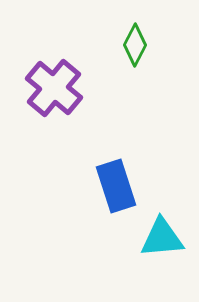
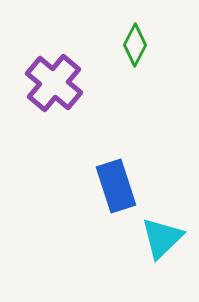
purple cross: moved 5 px up
cyan triangle: rotated 39 degrees counterclockwise
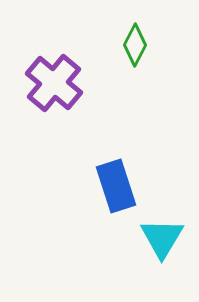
cyan triangle: rotated 15 degrees counterclockwise
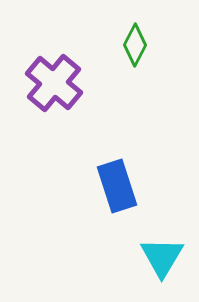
blue rectangle: moved 1 px right
cyan triangle: moved 19 px down
